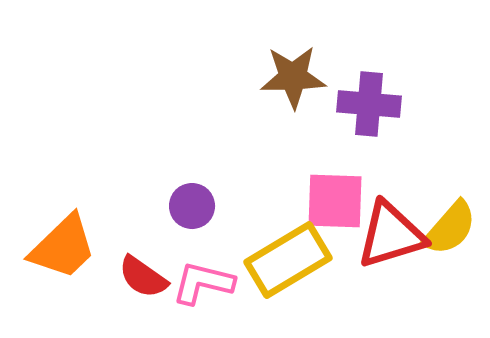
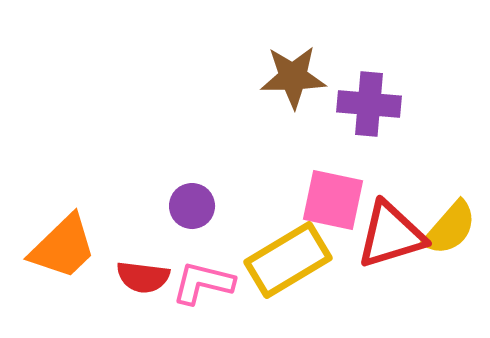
pink square: moved 2 px left, 1 px up; rotated 10 degrees clockwise
red semicircle: rotated 28 degrees counterclockwise
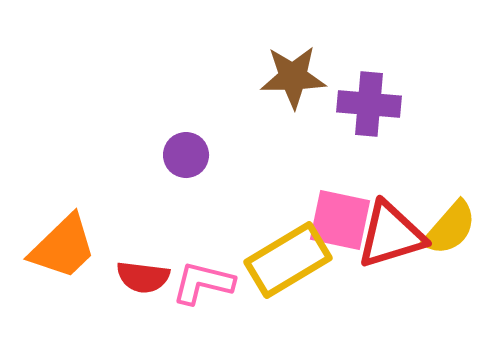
pink square: moved 7 px right, 20 px down
purple circle: moved 6 px left, 51 px up
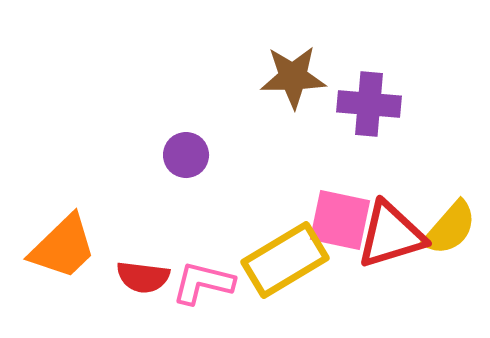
yellow rectangle: moved 3 px left
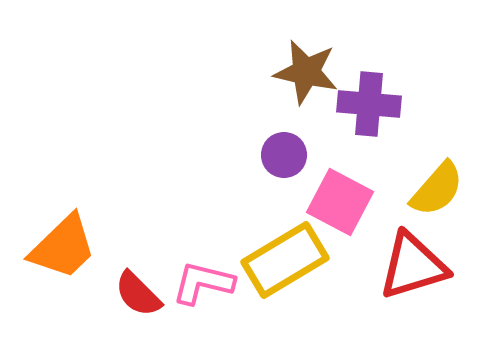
brown star: moved 13 px right, 5 px up; rotated 14 degrees clockwise
purple circle: moved 98 px right
pink square: moved 18 px up; rotated 16 degrees clockwise
yellow semicircle: moved 13 px left, 39 px up
red triangle: moved 22 px right, 31 px down
red semicircle: moved 5 px left, 17 px down; rotated 38 degrees clockwise
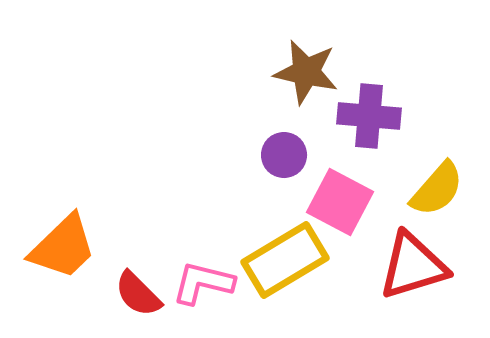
purple cross: moved 12 px down
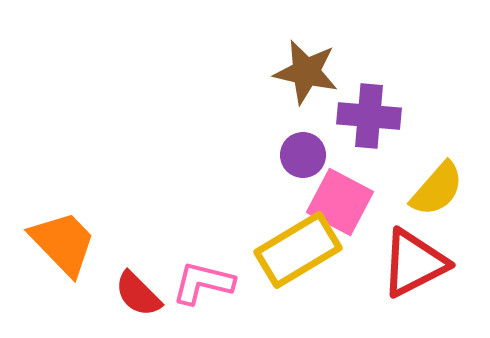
purple circle: moved 19 px right
orange trapezoid: moved 4 px up; rotated 90 degrees counterclockwise
yellow rectangle: moved 13 px right, 10 px up
red triangle: moved 1 px right, 3 px up; rotated 10 degrees counterclockwise
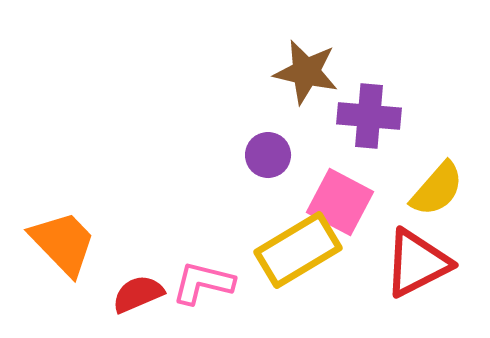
purple circle: moved 35 px left
red triangle: moved 3 px right
red semicircle: rotated 112 degrees clockwise
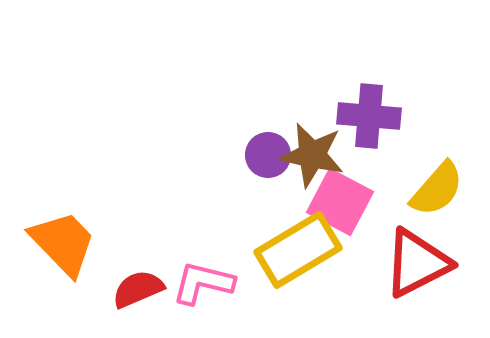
brown star: moved 6 px right, 83 px down
red semicircle: moved 5 px up
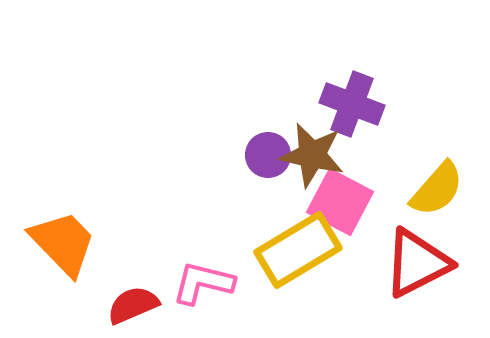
purple cross: moved 17 px left, 12 px up; rotated 16 degrees clockwise
red semicircle: moved 5 px left, 16 px down
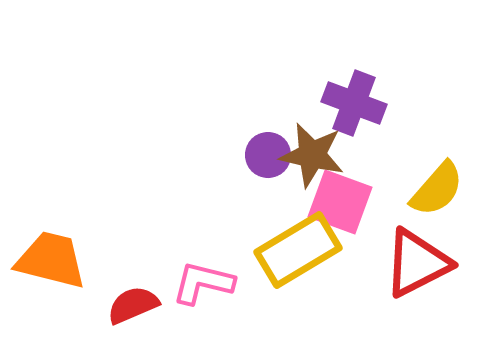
purple cross: moved 2 px right, 1 px up
pink square: rotated 8 degrees counterclockwise
orange trapezoid: moved 12 px left, 17 px down; rotated 32 degrees counterclockwise
